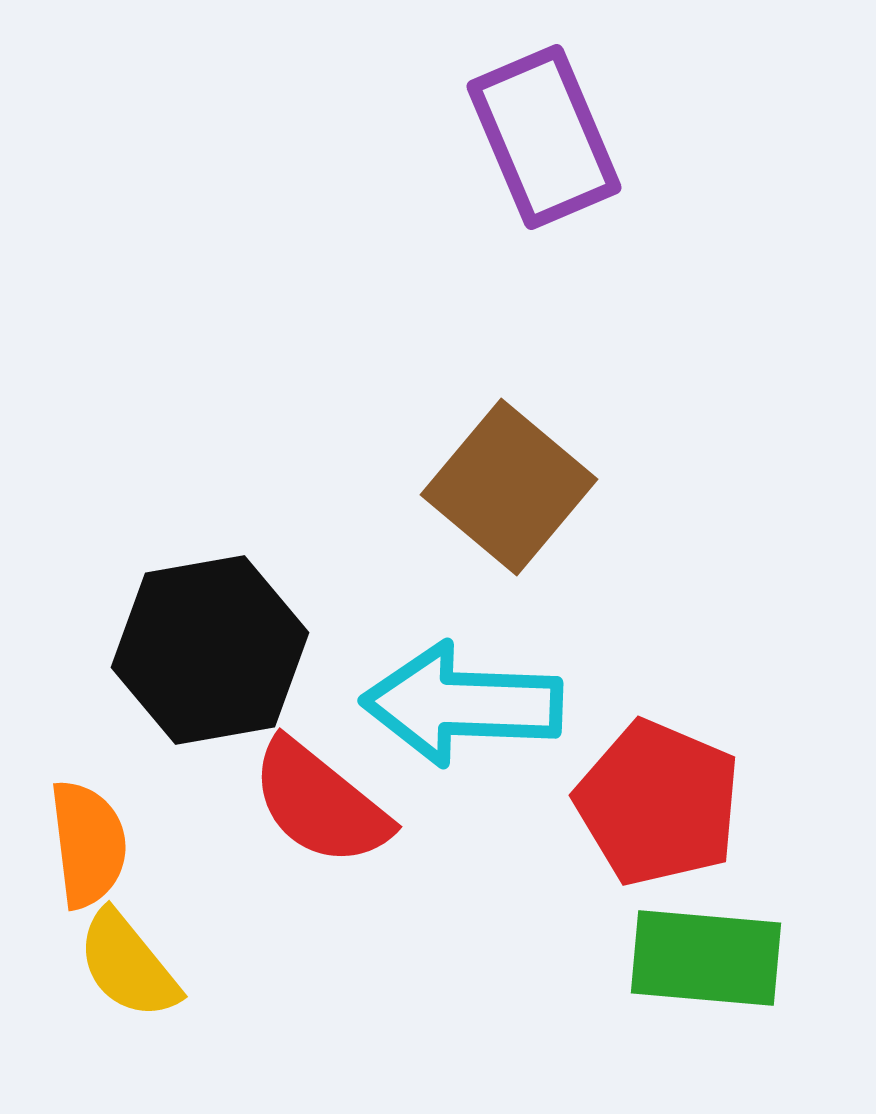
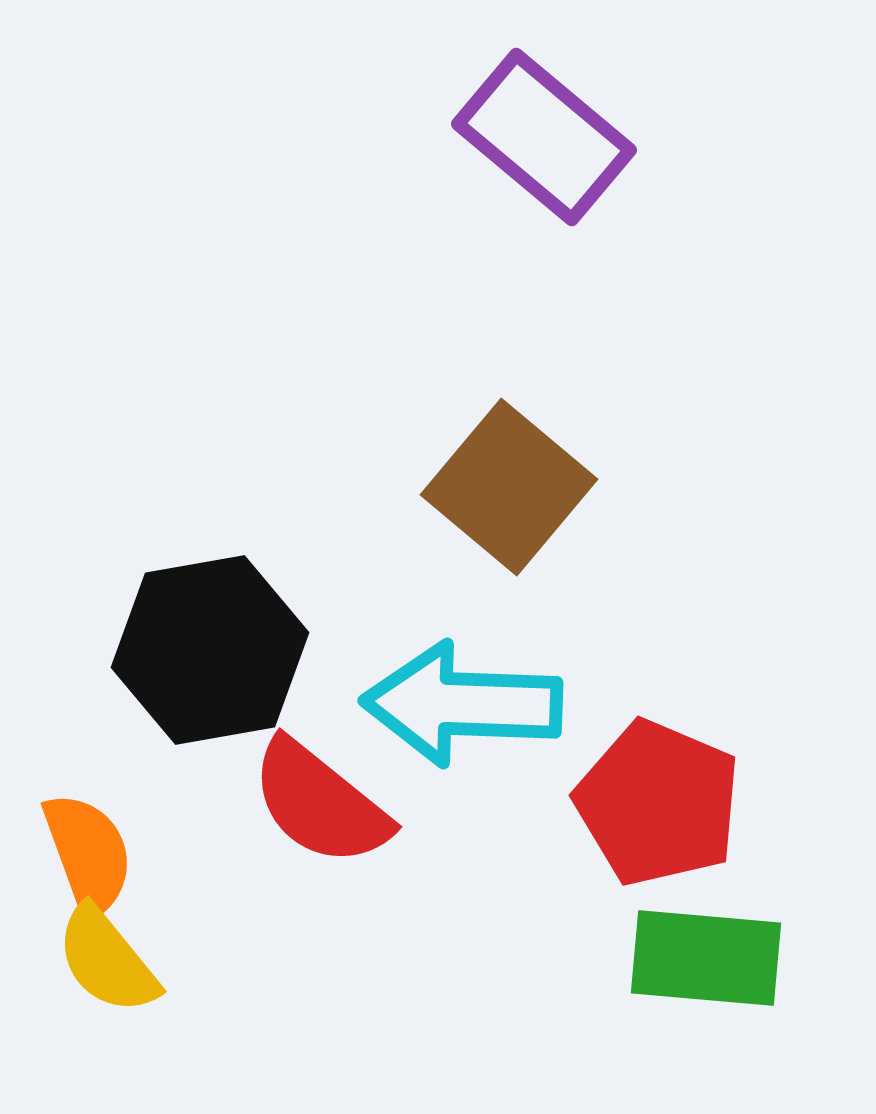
purple rectangle: rotated 27 degrees counterclockwise
orange semicircle: moved 10 px down; rotated 13 degrees counterclockwise
yellow semicircle: moved 21 px left, 5 px up
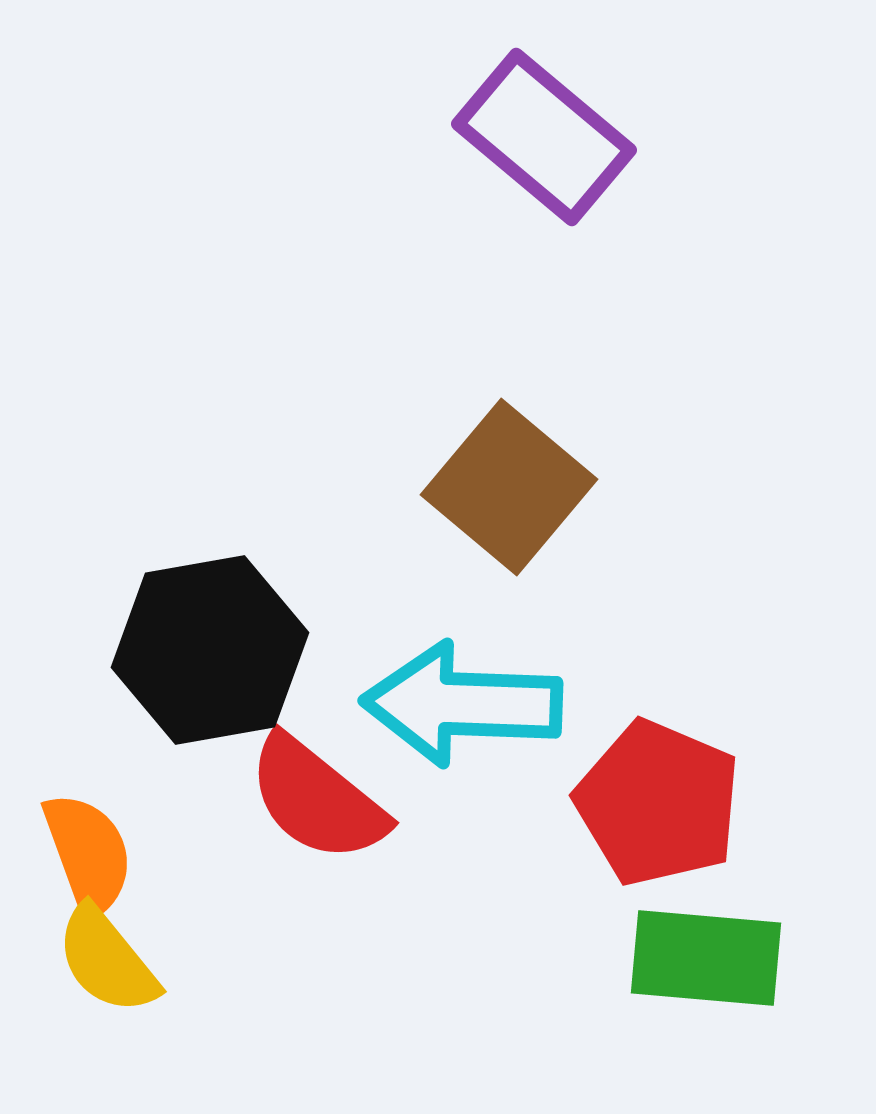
red semicircle: moved 3 px left, 4 px up
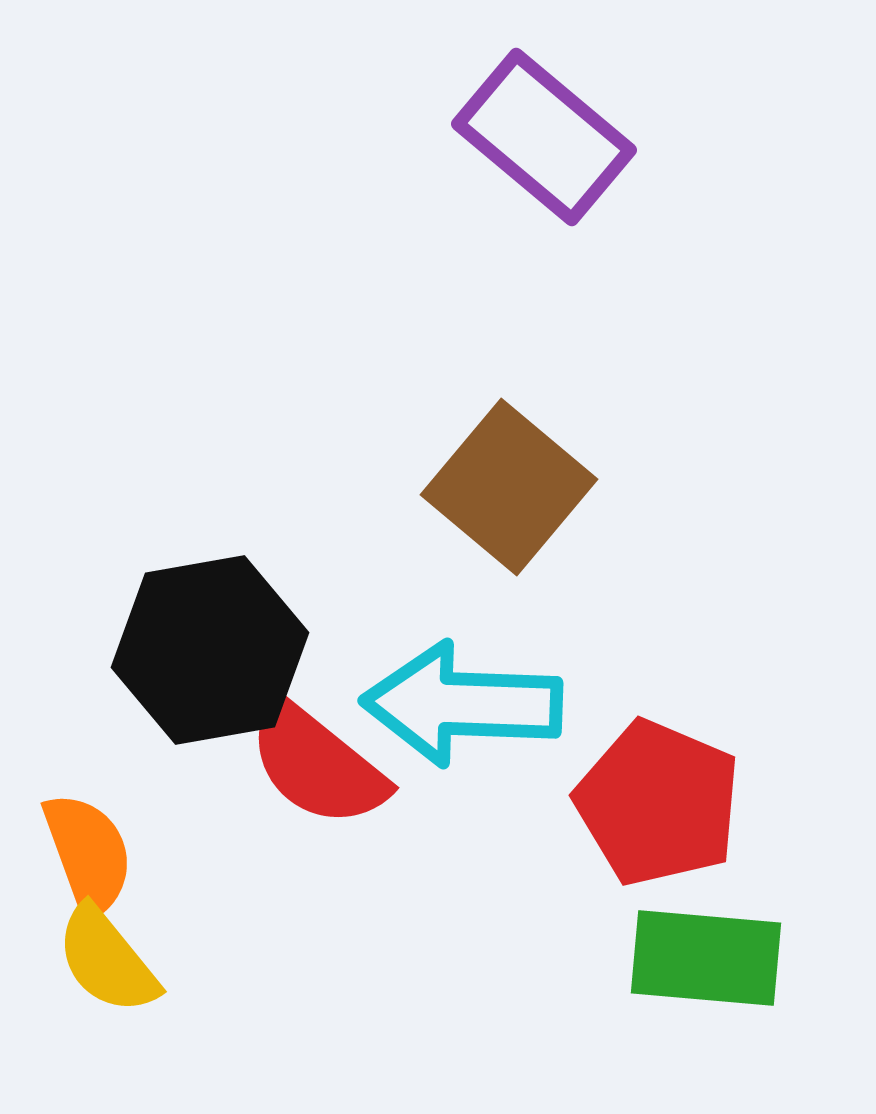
red semicircle: moved 35 px up
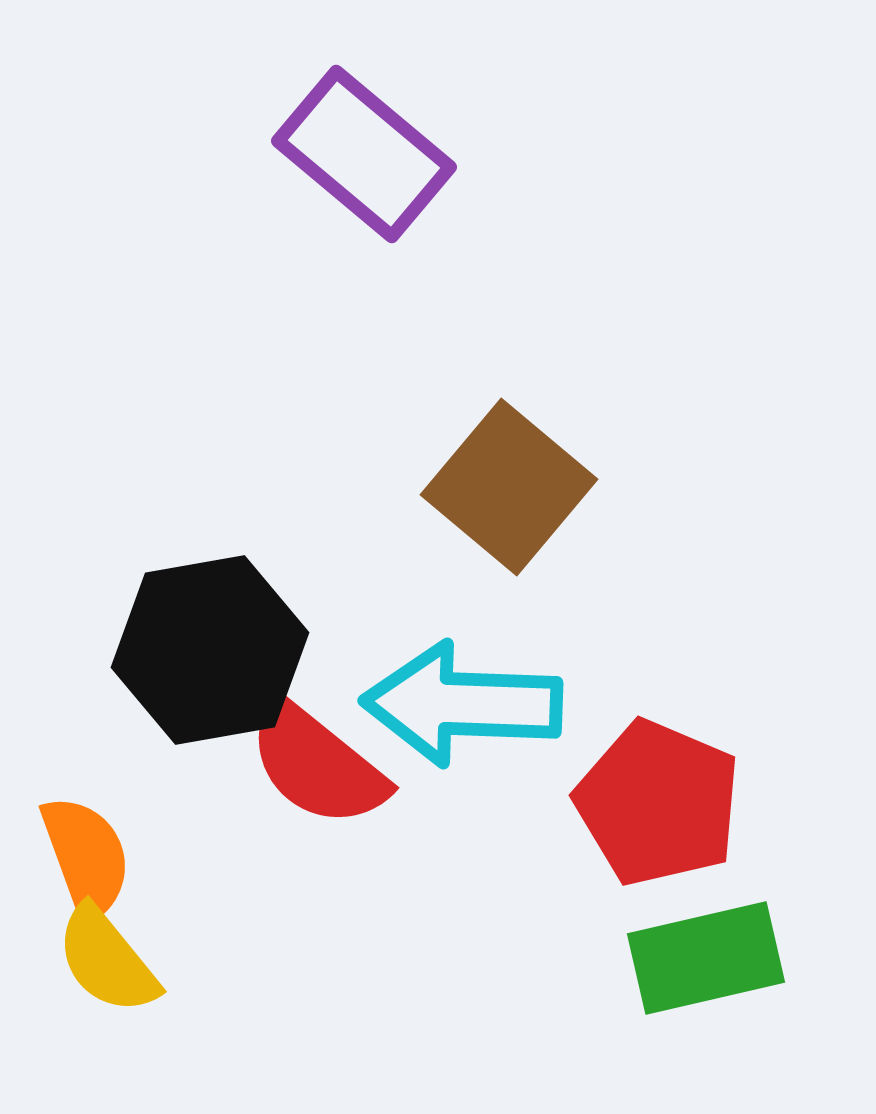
purple rectangle: moved 180 px left, 17 px down
orange semicircle: moved 2 px left, 3 px down
green rectangle: rotated 18 degrees counterclockwise
